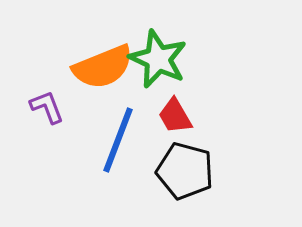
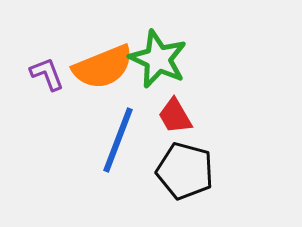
purple L-shape: moved 33 px up
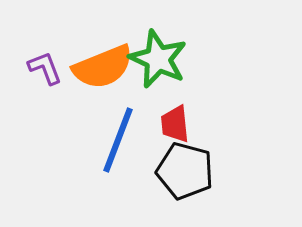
purple L-shape: moved 2 px left, 6 px up
red trapezoid: moved 8 px down; rotated 24 degrees clockwise
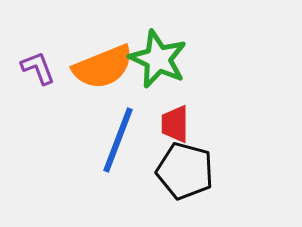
purple L-shape: moved 7 px left
red trapezoid: rotated 6 degrees clockwise
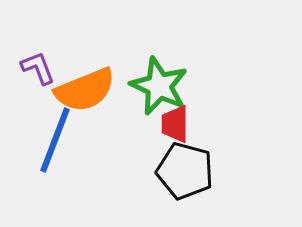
green star: moved 1 px right, 27 px down
orange semicircle: moved 18 px left, 23 px down
blue line: moved 63 px left
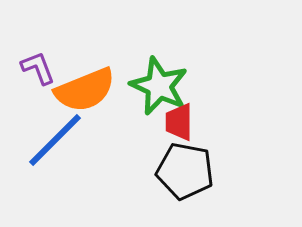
red trapezoid: moved 4 px right, 2 px up
blue line: rotated 24 degrees clockwise
black pentagon: rotated 4 degrees counterclockwise
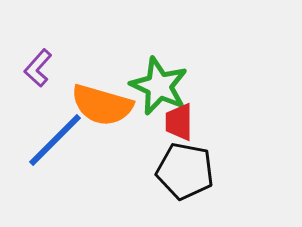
purple L-shape: rotated 117 degrees counterclockwise
orange semicircle: moved 17 px right, 15 px down; rotated 38 degrees clockwise
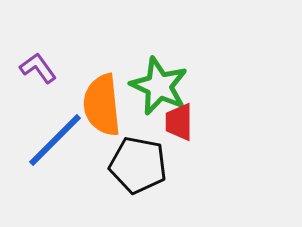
purple L-shape: rotated 102 degrees clockwise
orange semicircle: rotated 68 degrees clockwise
black pentagon: moved 47 px left, 6 px up
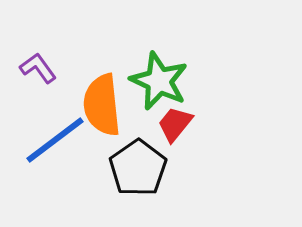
green star: moved 5 px up
red trapezoid: moved 4 px left, 2 px down; rotated 39 degrees clockwise
blue line: rotated 8 degrees clockwise
black pentagon: moved 3 px down; rotated 26 degrees clockwise
